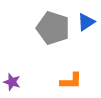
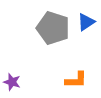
orange L-shape: moved 5 px right, 1 px up
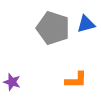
blue triangle: moved 2 px down; rotated 18 degrees clockwise
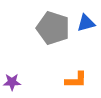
blue triangle: moved 1 px up
purple star: rotated 18 degrees counterclockwise
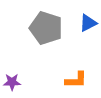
blue triangle: moved 2 px right; rotated 12 degrees counterclockwise
gray pentagon: moved 7 px left
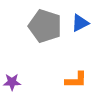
blue triangle: moved 8 px left
gray pentagon: moved 1 px left, 2 px up
